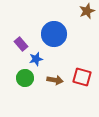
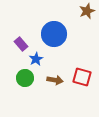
blue star: rotated 16 degrees counterclockwise
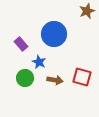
blue star: moved 3 px right, 3 px down; rotated 16 degrees counterclockwise
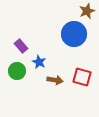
blue circle: moved 20 px right
purple rectangle: moved 2 px down
green circle: moved 8 px left, 7 px up
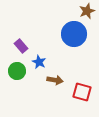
red square: moved 15 px down
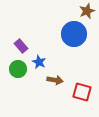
green circle: moved 1 px right, 2 px up
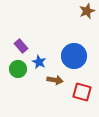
blue circle: moved 22 px down
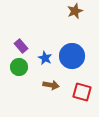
brown star: moved 12 px left
blue circle: moved 2 px left
blue star: moved 6 px right, 4 px up
green circle: moved 1 px right, 2 px up
brown arrow: moved 4 px left, 5 px down
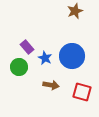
purple rectangle: moved 6 px right, 1 px down
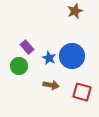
blue star: moved 4 px right
green circle: moved 1 px up
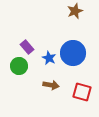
blue circle: moved 1 px right, 3 px up
